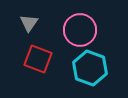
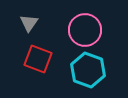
pink circle: moved 5 px right
cyan hexagon: moved 2 px left, 2 px down
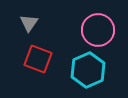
pink circle: moved 13 px right
cyan hexagon: rotated 16 degrees clockwise
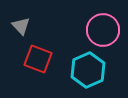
gray triangle: moved 8 px left, 3 px down; rotated 18 degrees counterclockwise
pink circle: moved 5 px right
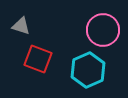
gray triangle: rotated 30 degrees counterclockwise
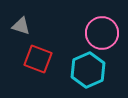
pink circle: moved 1 px left, 3 px down
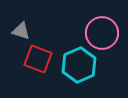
gray triangle: moved 5 px down
cyan hexagon: moved 9 px left, 5 px up
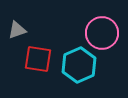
gray triangle: moved 4 px left, 1 px up; rotated 36 degrees counterclockwise
red square: rotated 12 degrees counterclockwise
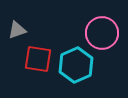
cyan hexagon: moved 3 px left
